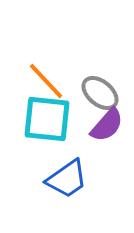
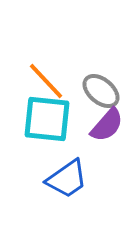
gray ellipse: moved 1 px right, 2 px up
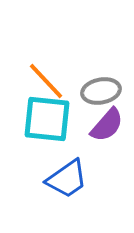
gray ellipse: rotated 51 degrees counterclockwise
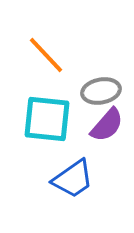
orange line: moved 26 px up
blue trapezoid: moved 6 px right
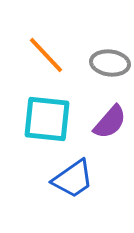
gray ellipse: moved 9 px right, 28 px up; rotated 18 degrees clockwise
purple semicircle: moved 3 px right, 3 px up
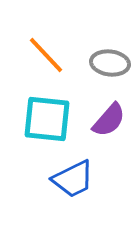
purple semicircle: moved 1 px left, 2 px up
blue trapezoid: rotated 9 degrees clockwise
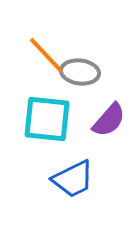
gray ellipse: moved 30 px left, 9 px down
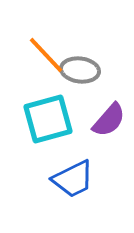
gray ellipse: moved 2 px up
cyan square: moved 1 px right; rotated 21 degrees counterclockwise
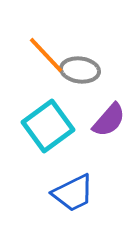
cyan square: moved 7 px down; rotated 21 degrees counterclockwise
blue trapezoid: moved 14 px down
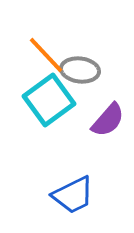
purple semicircle: moved 1 px left
cyan square: moved 1 px right, 26 px up
blue trapezoid: moved 2 px down
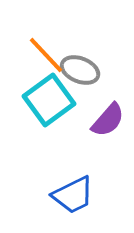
gray ellipse: rotated 15 degrees clockwise
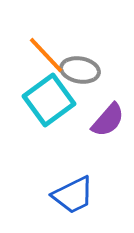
gray ellipse: rotated 12 degrees counterclockwise
